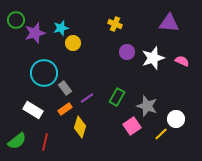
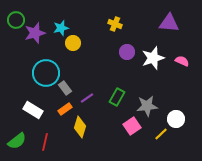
cyan circle: moved 2 px right
gray star: rotated 25 degrees counterclockwise
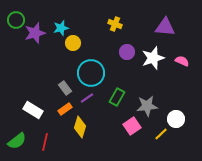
purple triangle: moved 4 px left, 4 px down
cyan circle: moved 45 px right
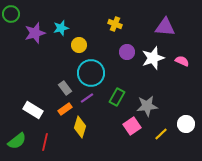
green circle: moved 5 px left, 6 px up
yellow circle: moved 6 px right, 2 px down
white circle: moved 10 px right, 5 px down
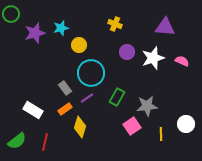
yellow line: rotated 48 degrees counterclockwise
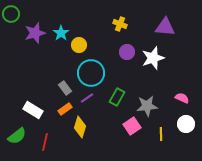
yellow cross: moved 5 px right
cyan star: moved 5 px down; rotated 21 degrees counterclockwise
pink semicircle: moved 37 px down
green semicircle: moved 5 px up
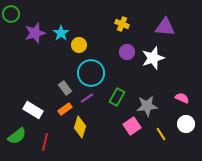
yellow cross: moved 2 px right
yellow line: rotated 32 degrees counterclockwise
